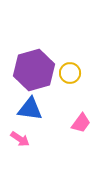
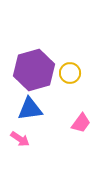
blue triangle: rotated 16 degrees counterclockwise
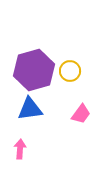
yellow circle: moved 2 px up
pink trapezoid: moved 9 px up
pink arrow: moved 10 px down; rotated 120 degrees counterclockwise
